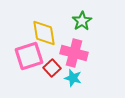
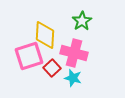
yellow diamond: moved 1 px right, 2 px down; rotated 12 degrees clockwise
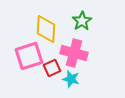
yellow diamond: moved 1 px right, 6 px up
red square: rotated 18 degrees clockwise
cyan star: moved 2 px left, 1 px down
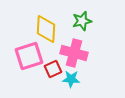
green star: rotated 18 degrees clockwise
red square: moved 1 px right, 1 px down
cyan star: rotated 12 degrees counterclockwise
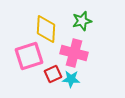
red square: moved 5 px down
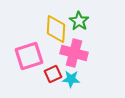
green star: moved 3 px left; rotated 24 degrees counterclockwise
yellow diamond: moved 10 px right
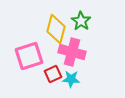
green star: moved 2 px right
yellow diamond: rotated 12 degrees clockwise
pink cross: moved 2 px left, 1 px up
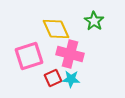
green star: moved 13 px right
yellow diamond: rotated 40 degrees counterclockwise
pink cross: moved 2 px left, 2 px down
red square: moved 4 px down
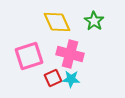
yellow diamond: moved 1 px right, 7 px up
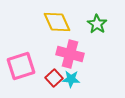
green star: moved 3 px right, 3 px down
pink square: moved 8 px left, 10 px down
red square: moved 1 px right; rotated 18 degrees counterclockwise
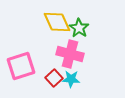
green star: moved 18 px left, 4 px down
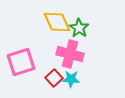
pink square: moved 4 px up
